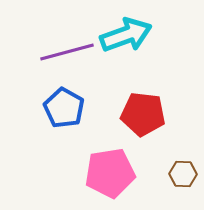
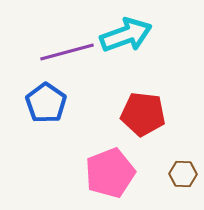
blue pentagon: moved 18 px left, 5 px up; rotated 6 degrees clockwise
pink pentagon: rotated 12 degrees counterclockwise
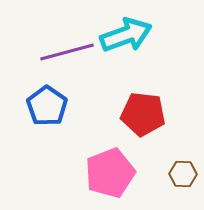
blue pentagon: moved 1 px right, 3 px down
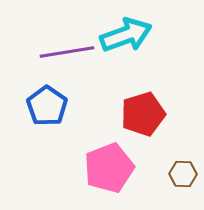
purple line: rotated 6 degrees clockwise
red pentagon: rotated 24 degrees counterclockwise
pink pentagon: moved 1 px left, 5 px up
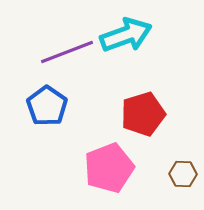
purple line: rotated 12 degrees counterclockwise
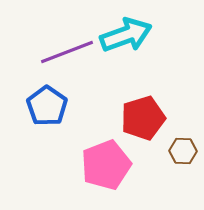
red pentagon: moved 4 px down
pink pentagon: moved 3 px left, 3 px up
brown hexagon: moved 23 px up
